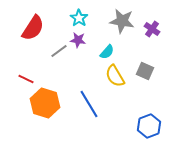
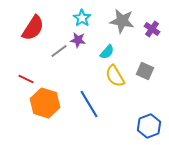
cyan star: moved 3 px right
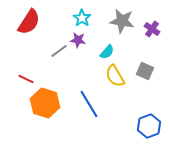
red semicircle: moved 4 px left, 6 px up
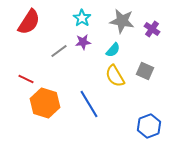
purple star: moved 5 px right, 2 px down; rotated 14 degrees counterclockwise
cyan semicircle: moved 6 px right, 2 px up
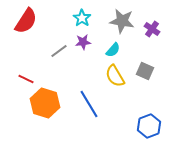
red semicircle: moved 3 px left, 1 px up
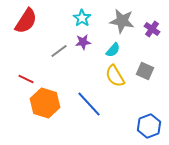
blue line: rotated 12 degrees counterclockwise
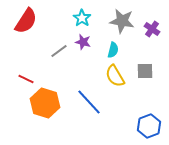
purple star: rotated 21 degrees clockwise
cyan semicircle: rotated 28 degrees counterclockwise
gray square: rotated 24 degrees counterclockwise
blue line: moved 2 px up
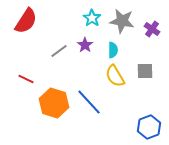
cyan star: moved 10 px right
purple star: moved 2 px right, 3 px down; rotated 21 degrees clockwise
cyan semicircle: rotated 14 degrees counterclockwise
orange hexagon: moved 9 px right
blue hexagon: moved 1 px down
